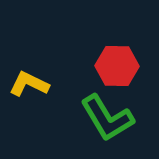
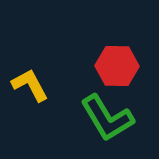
yellow L-shape: moved 1 px right, 1 px down; rotated 36 degrees clockwise
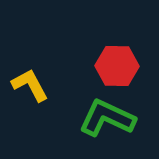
green L-shape: rotated 146 degrees clockwise
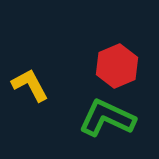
red hexagon: rotated 24 degrees counterclockwise
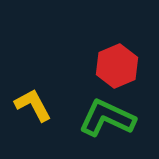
yellow L-shape: moved 3 px right, 20 px down
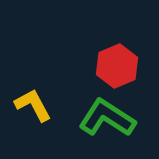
green L-shape: rotated 8 degrees clockwise
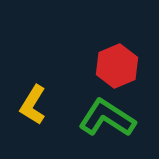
yellow L-shape: rotated 120 degrees counterclockwise
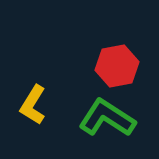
red hexagon: rotated 12 degrees clockwise
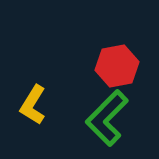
green L-shape: rotated 78 degrees counterclockwise
